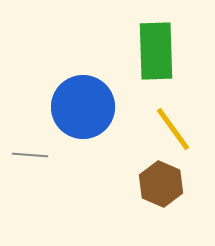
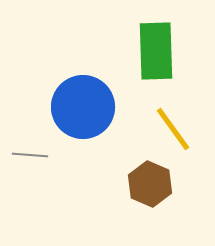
brown hexagon: moved 11 px left
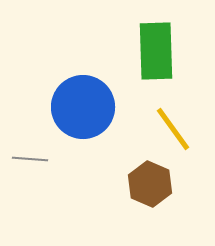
gray line: moved 4 px down
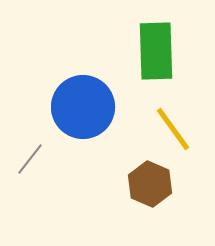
gray line: rotated 56 degrees counterclockwise
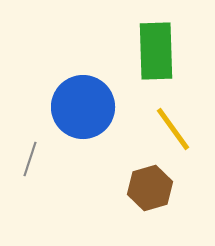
gray line: rotated 20 degrees counterclockwise
brown hexagon: moved 4 px down; rotated 21 degrees clockwise
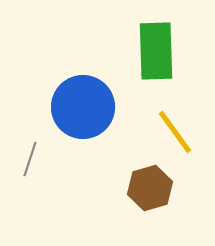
yellow line: moved 2 px right, 3 px down
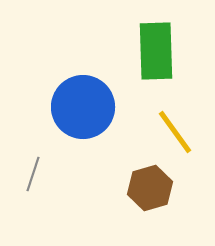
gray line: moved 3 px right, 15 px down
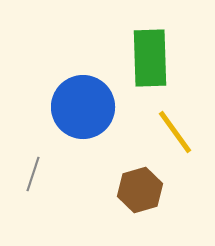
green rectangle: moved 6 px left, 7 px down
brown hexagon: moved 10 px left, 2 px down
